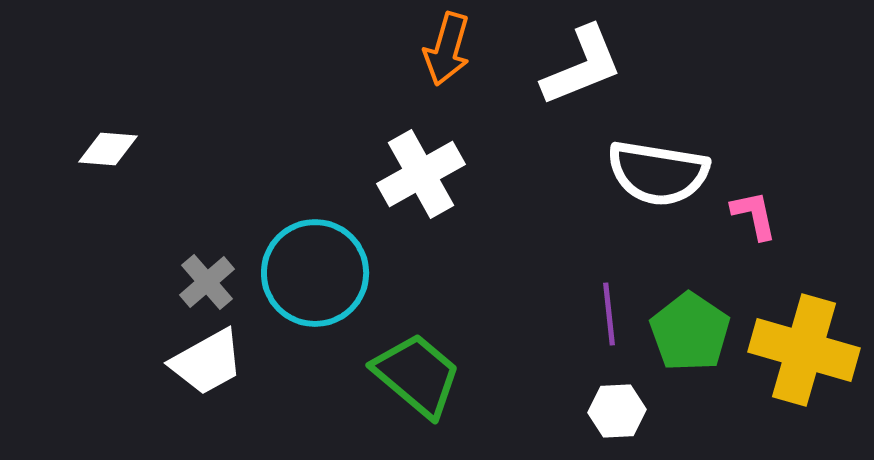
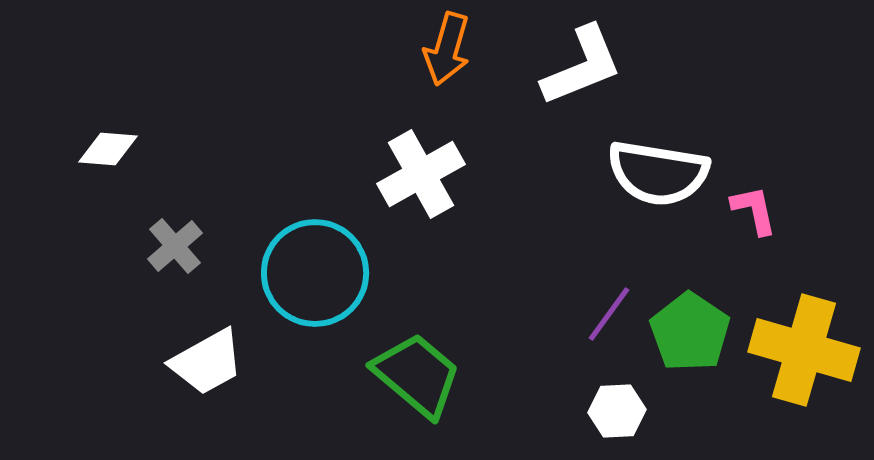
pink L-shape: moved 5 px up
gray cross: moved 32 px left, 36 px up
purple line: rotated 42 degrees clockwise
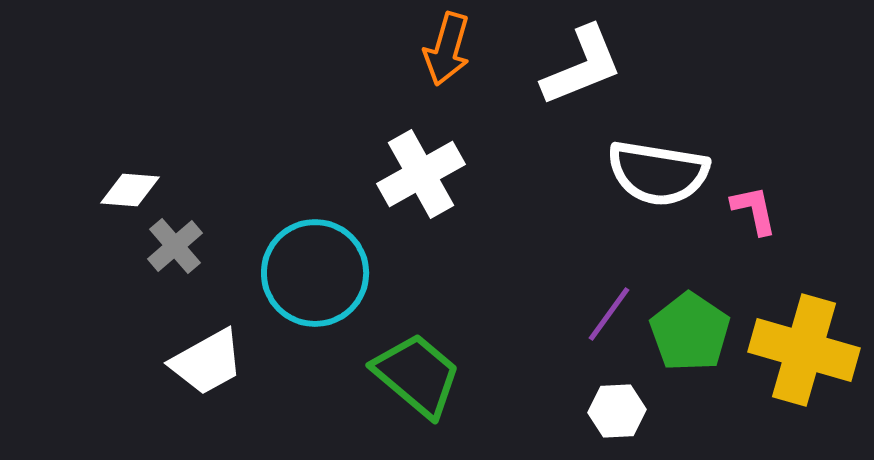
white diamond: moved 22 px right, 41 px down
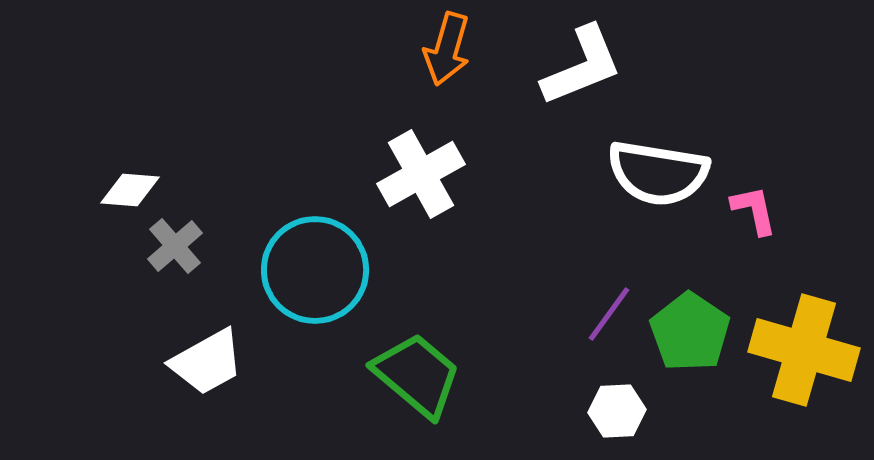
cyan circle: moved 3 px up
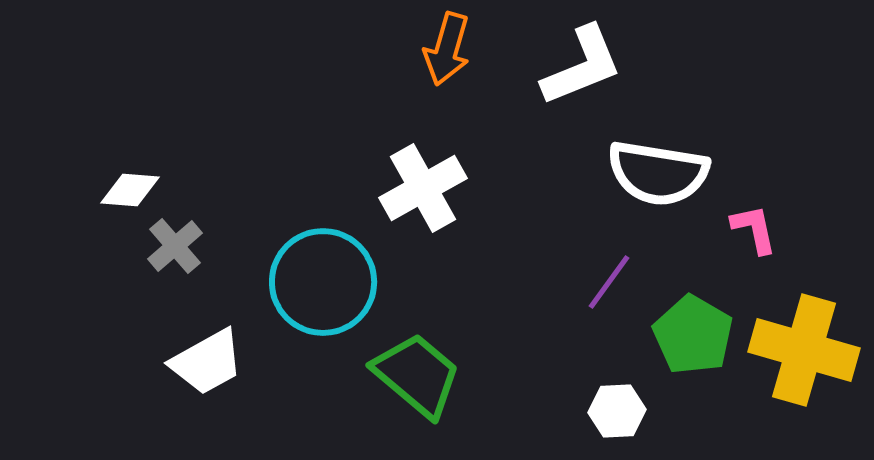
white cross: moved 2 px right, 14 px down
pink L-shape: moved 19 px down
cyan circle: moved 8 px right, 12 px down
purple line: moved 32 px up
green pentagon: moved 3 px right, 3 px down; rotated 4 degrees counterclockwise
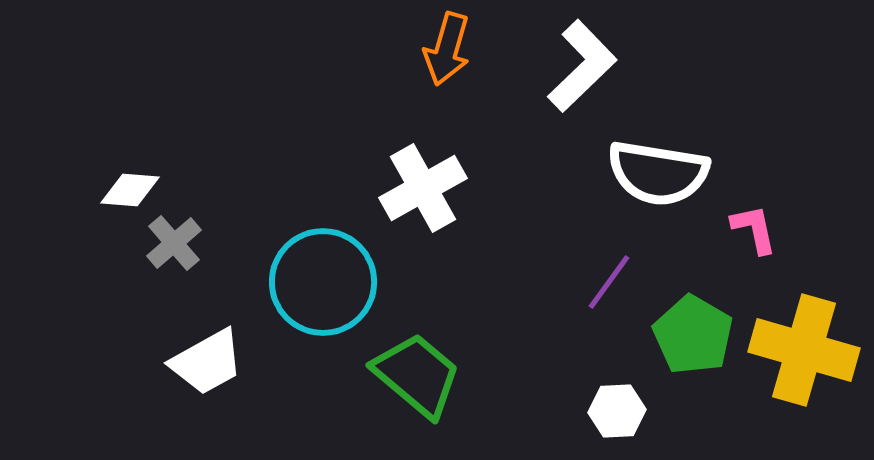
white L-shape: rotated 22 degrees counterclockwise
gray cross: moved 1 px left, 3 px up
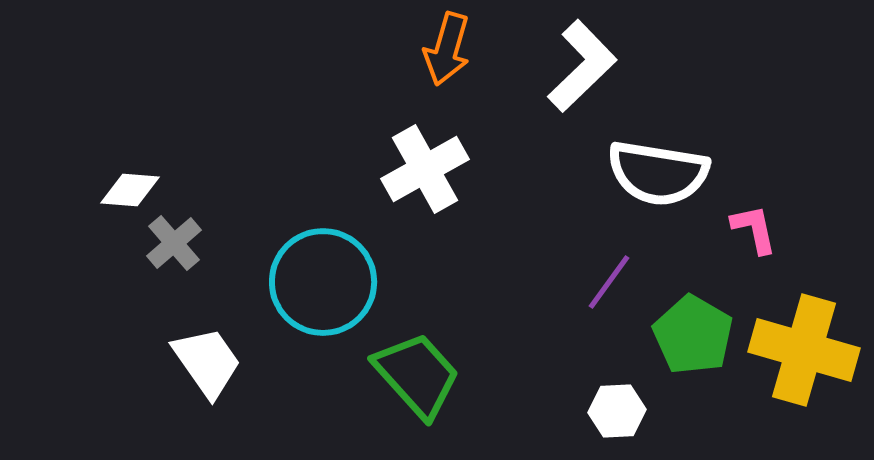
white cross: moved 2 px right, 19 px up
white trapezoid: rotated 96 degrees counterclockwise
green trapezoid: rotated 8 degrees clockwise
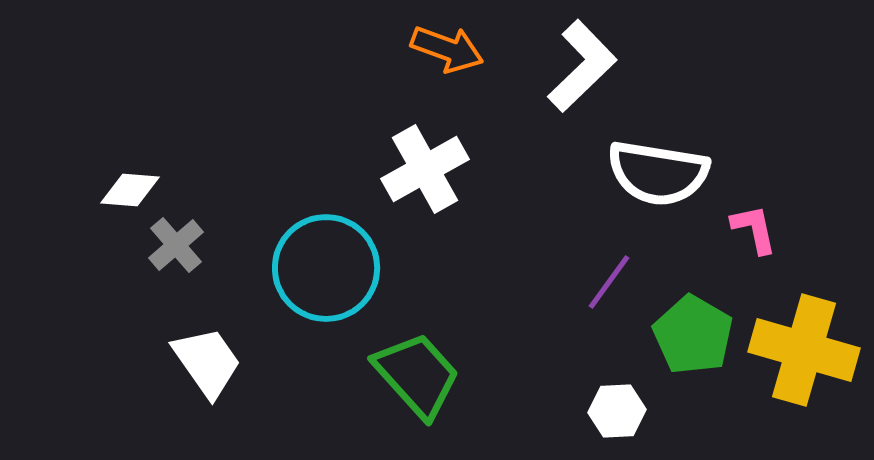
orange arrow: rotated 86 degrees counterclockwise
gray cross: moved 2 px right, 2 px down
cyan circle: moved 3 px right, 14 px up
